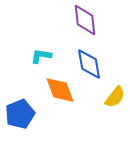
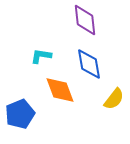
yellow semicircle: moved 1 px left, 2 px down
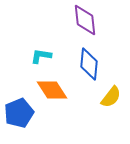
blue diamond: rotated 16 degrees clockwise
orange diamond: moved 8 px left; rotated 12 degrees counterclockwise
yellow semicircle: moved 3 px left, 2 px up
blue pentagon: moved 1 px left, 1 px up
